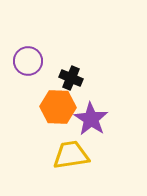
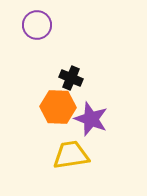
purple circle: moved 9 px right, 36 px up
purple star: rotated 12 degrees counterclockwise
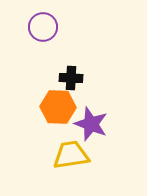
purple circle: moved 6 px right, 2 px down
black cross: rotated 20 degrees counterclockwise
purple star: moved 5 px down
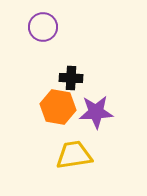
orange hexagon: rotated 8 degrees clockwise
purple star: moved 5 px right, 12 px up; rotated 24 degrees counterclockwise
yellow trapezoid: moved 3 px right
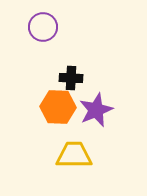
orange hexagon: rotated 8 degrees counterclockwise
purple star: moved 2 px up; rotated 20 degrees counterclockwise
yellow trapezoid: rotated 9 degrees clockwise
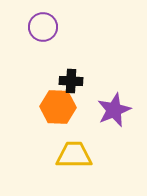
black cross: moved 3 px down
purple star: moved 18 px right
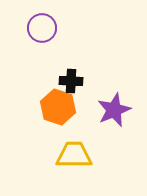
purple circle: moved 1 px left, 1 px down
orange hexagon: rotated 16 degrees clockwise
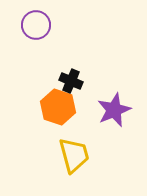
purple circle: moved 6 px left, 3 px up
black cross: rotated 20 degrees clockwise
yellow trapezoid: rotated 75 degrees clockwise
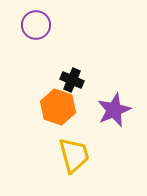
black cross: moved 1 px right, 1 px up
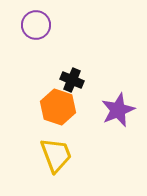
purple star: moved 4 px right
yellow trapezoid: moved 18 px left; rotated 6 degrees counterclockwise
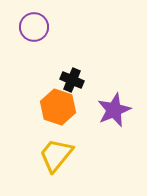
purple circle: moved 2 px left, 2 px down
purple star: moved 4 px left
yellow trapezoid: rotated 120 degrees counterclockwise
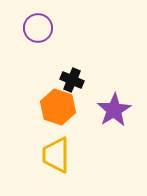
purple circle: moved 4 px right, 1 px down
purple star: rotated 8 degrees counterclockwise
yellow trapezoid: rotated 39 degrees counterclockwise
